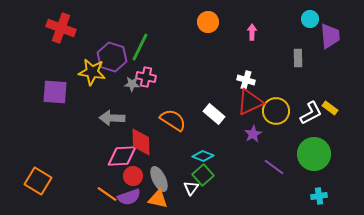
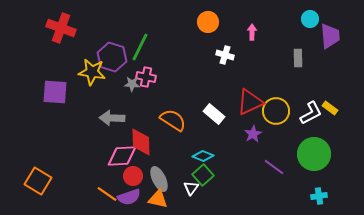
white cross: moved 21 px left, 25 px up
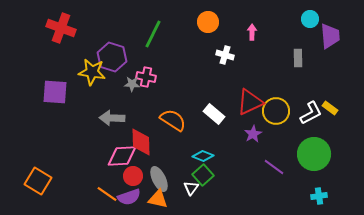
green line: moved 13 px right, 13 px up
